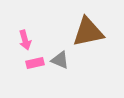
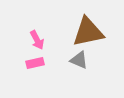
pink arrow: moved 12 px right; rotated 12 degrees counterclockwise
gray triangle: moved 19 px right
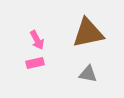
brown triangle: moved 1 px down
gray triangle: moved 9 px right, 14 px down; rotated 12 degrees counterclockwise
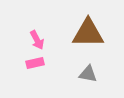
brown triangle: rotated 12 degrees clockwise
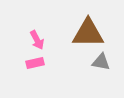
gray triangle: moved 13 px right, 12 px up
